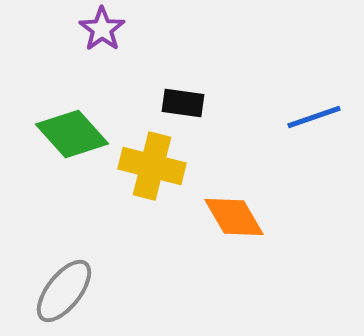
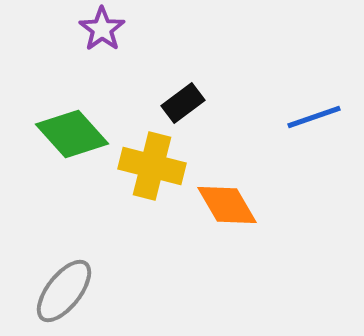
black rectangle: rotated 45 degrees counterclockwise
orange diamond: moved 7 px left, 12 px up
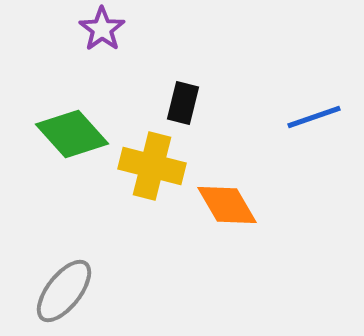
black rectangle: rotated 39 degrees counterclockwise
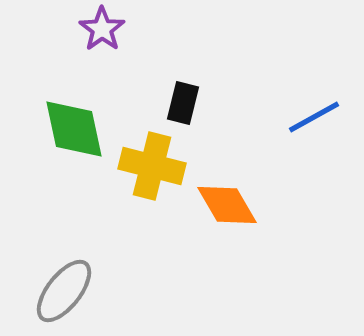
blue line: rotated 10 degrees counterclockwise
green diamond: moved 2 px right, 5 px up; rotated 30 degrees clockwise
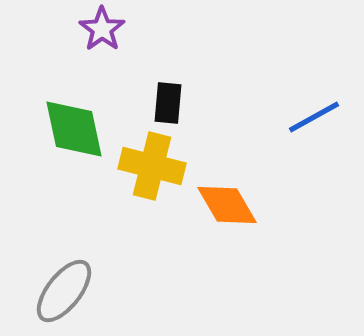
black rectangle: moved 15 px left; rotated 9 degrees counterclockwise
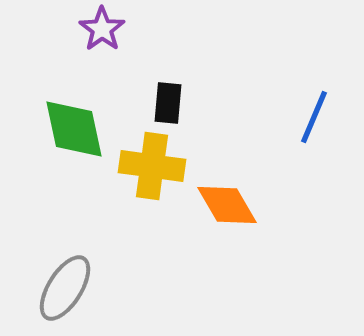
blue line: rotated 38 degrees counterclockwise
yellow cross: rotated 6 degrees counterclockwise
gray ellipse: moved 1 px right, 3 px up; rotated 6 degrees counterclockwise
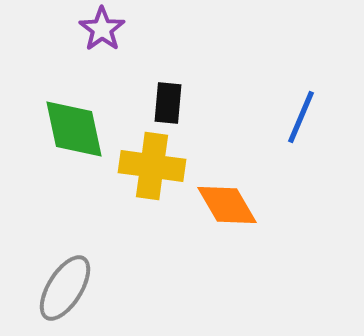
blue line: moved 13 px left
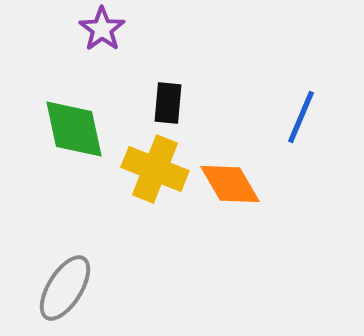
yellow cross: moved 3 px right, 3 px down; rotated 14 degrees clockwise
orange diamond: moved 3 px right, 21 px up
